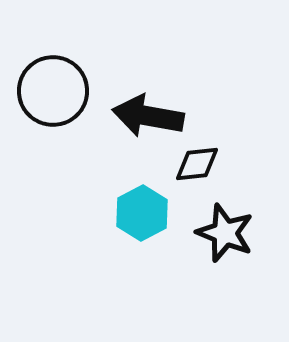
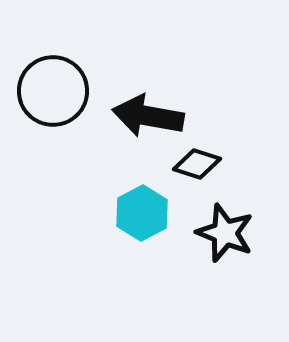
black diamond: rotated 24 degrees clockwise
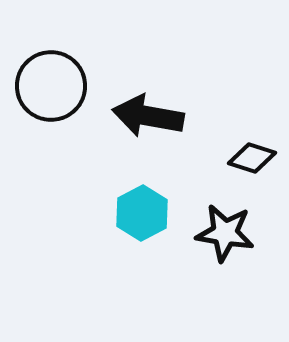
black circle: moved 2 px left, 5 px up
black diamond: moved 55 px right, 6 px up
black star: rotated 12 degrees counterclockwise
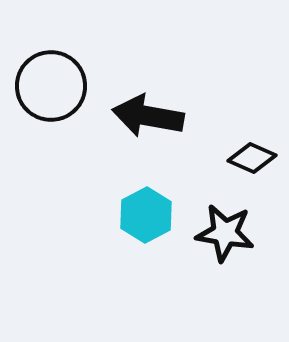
black diamond: rotated 6 degrees clockwise
cyan hexagon: moved 4 px right, 2 px down
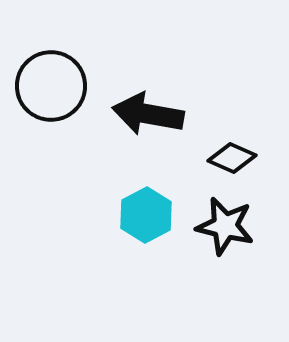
black arrow: moved 2 px up
black diamond: moved 20 px left
black star: moved 7 px up; rotated 4 degrees clockwise
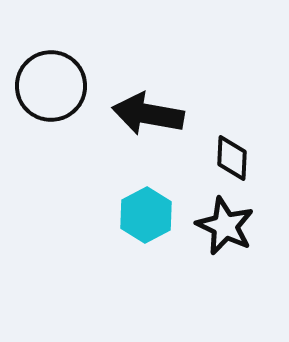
black diamond: rotated 69 degrees clockwise
black star: rotated 12 degrees clockwise
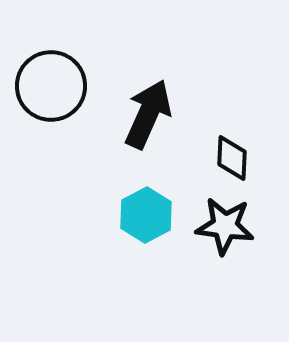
black arrow: rotated 104 degrees clockwise
black star: rotated 18 degrees counterclockwise
